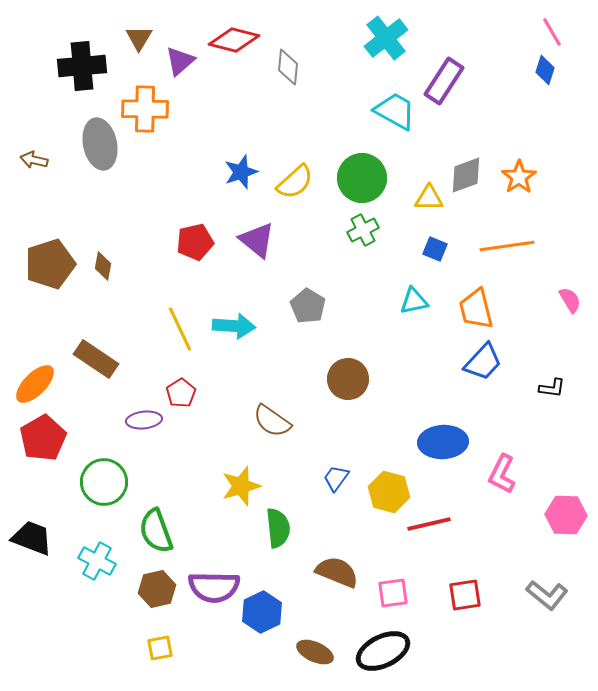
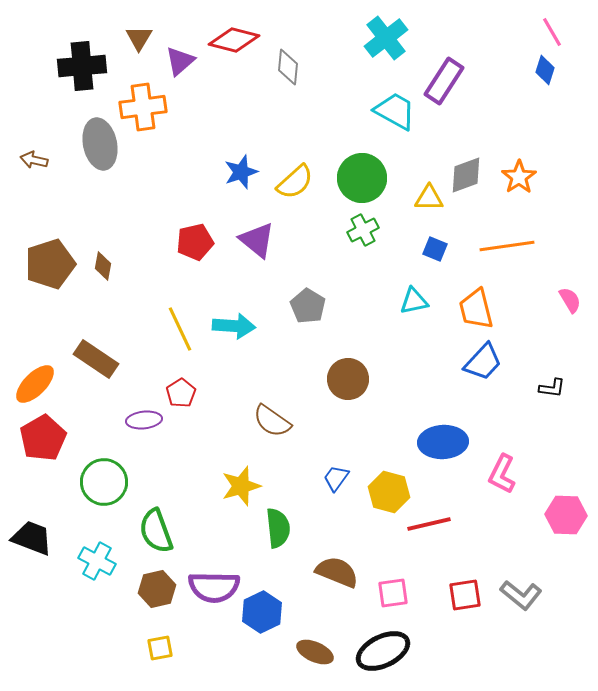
orange cross at (145, 109): moved 2 px left, 2 px up; rotated 9 degrees counterclockwise
gray L-shape at (547, 595): moved 26 px left
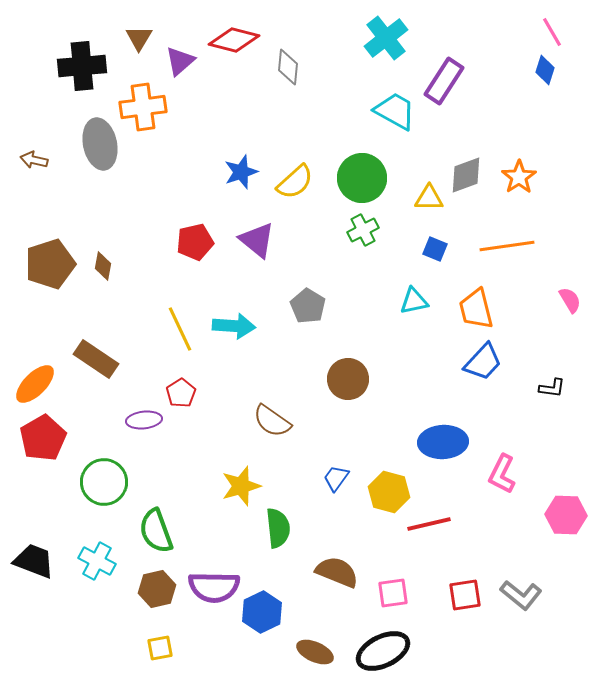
black trapezoid at (32, 538): moved 2 px right, 23 px down
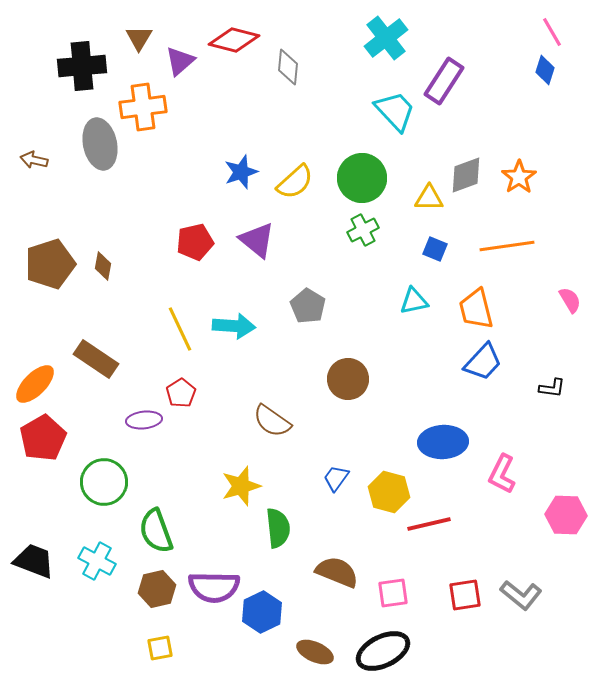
cyan trapezoid at (395, 111): rotated 18 degrees clockwise
